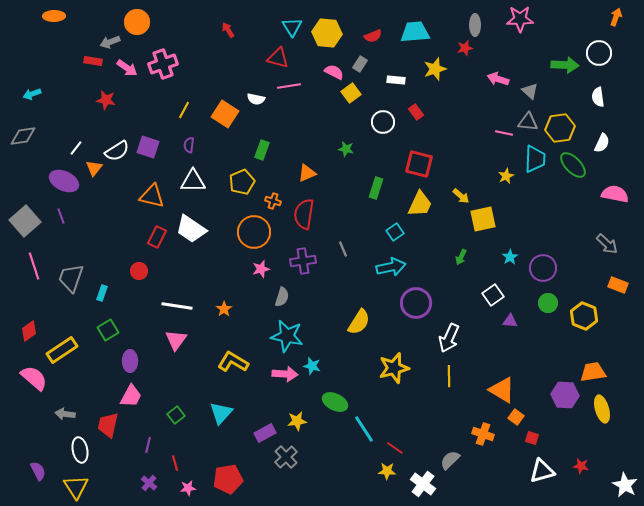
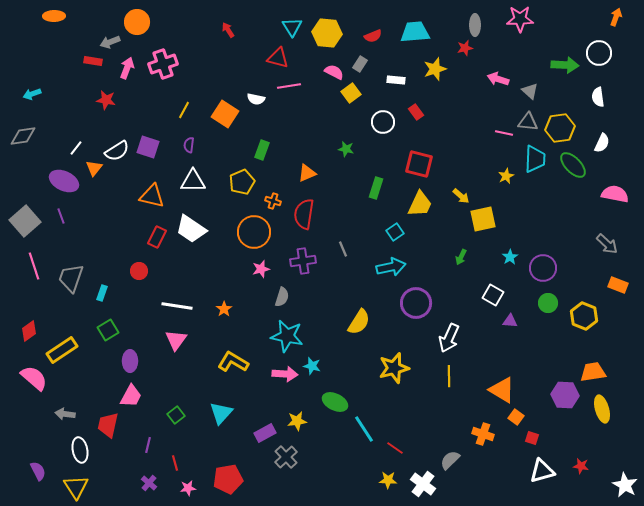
pink arrow at (127, 68): rotated 105 degrees counterclockwise
white square at (493, 295): rotated 25 degrees counterclockwise
yellow star at (387, 471): moved 1 px right, 9 px down
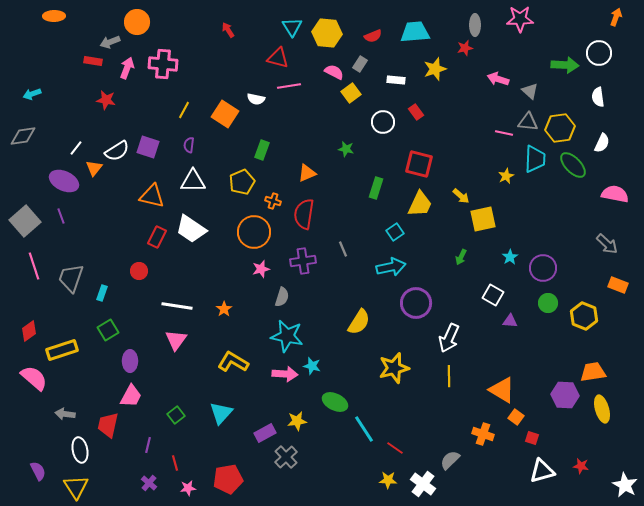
pink cross at (163, 64): rotated 24 degrees clockwise
yellow rectangle at (62, 350): rotated 16 degrees clockwise
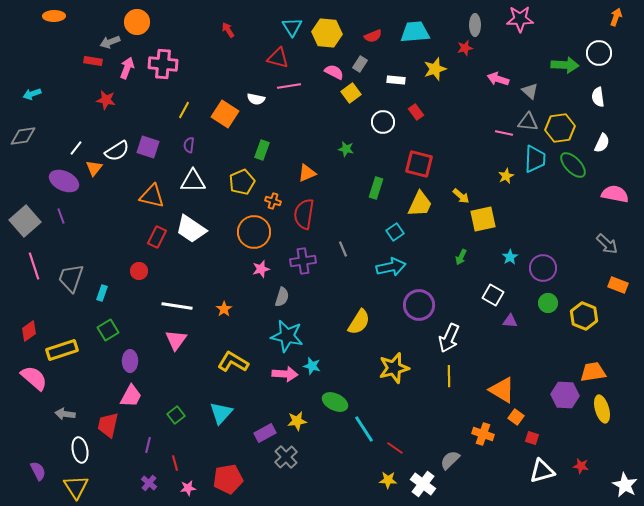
purple circle at (416, 303): moved 3 px right, 2 px down
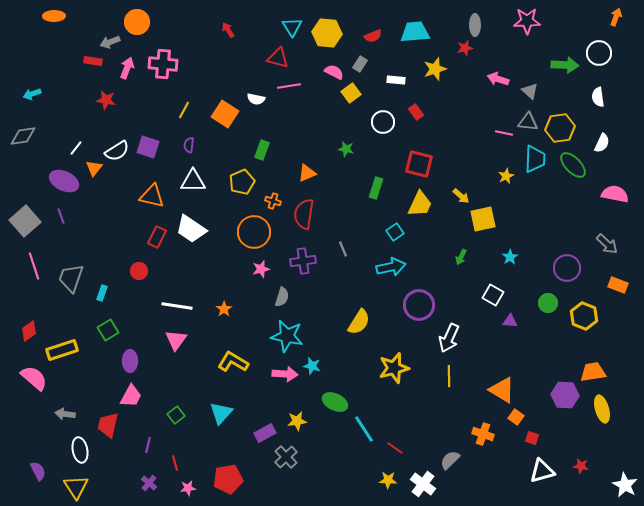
pink star at (520, 19): moved 7 px right, 2 px down
purple circle at (543, 268): moved 24 px right
